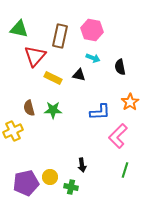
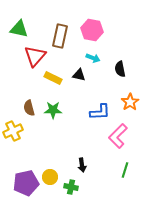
black semicircle: moved 2 px down
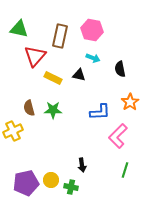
yellow circle: moved 1 px right, 3 px down
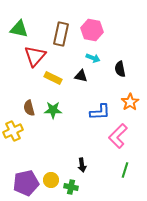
brown rectangle: moved 1 px right, 2 px up
black triangle: moved 2 px right, 1 px down
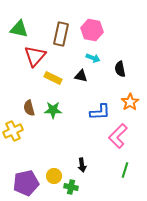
yellow circle: moved 3 px right, 4 px up
